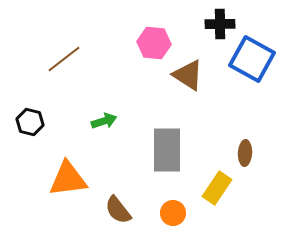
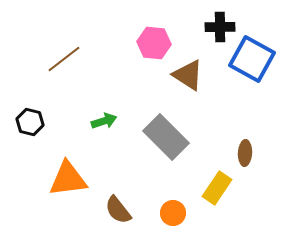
black cross: moved 3 px down
gray rectangle: moved 1 px left, 13 px up; rotated 45 degrees counterclockwise
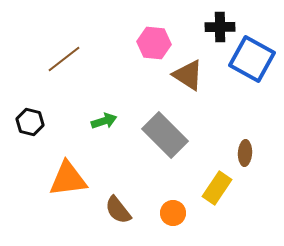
gray rectangle: moved 1 px left, 2 px up
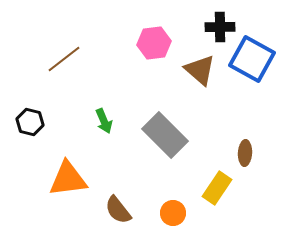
pink hexagon: rotated 12 degrees counterclockwise
brown triangle: moved 12 px right, 5 px up; rotated 8 degrees clockwise
green arrow: rotated 85 degrees clockwise
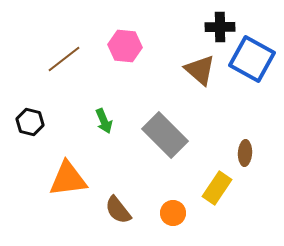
pink hexagon: moved 29 px left, 3 px down; rotated 12 degrees clockwise
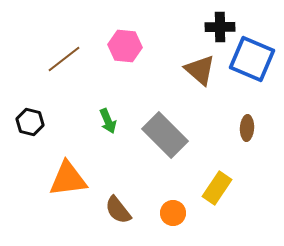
blue square: rotated 6 degrees counterclockwise
green arrow: moved 4 px right
brown ellipse: moved 2 px right, 25 px up
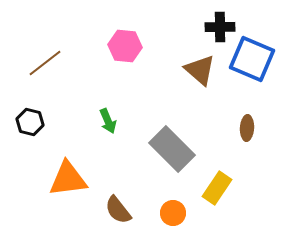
brown line: moved 19 px left, 4 px down
gray rectangle: moved 7 px right, 14 px down
